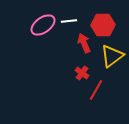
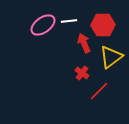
yellow triangle: moved 1 px left, 1 px down
red line: moved 3 px right, 1 px down; rotated 15 degrees clockwise
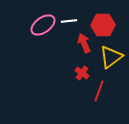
red line: rotated 25 degrees counterclockwise
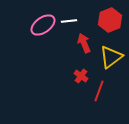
red hexagon: moved 7 px right, 5 px up; rotated 20 degrees counterclockwise
red cross: moved 1 px left, 3 px down
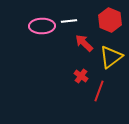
red hexagon: rotated 15 degrees counterclockwise
pink ellipse: moved 1 px left, 1 px down; rotated 35 degrees clockwise
red arrow: rotated 24 degrees counterclockwise
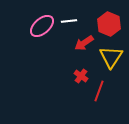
red hexagon: moved 1 px left, 4 px down
pink ellipse: rotated 40 degrees counterclockwise
red arrow: rotated 78 degrees counterclockwise
yellow triangle: rotated 20 degrees counterclockwise
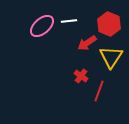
red arrow: moved 3 px right
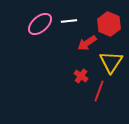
pink ellipse: moved 2 px left, 2 px up
yellow triangle: moved 5 px down
